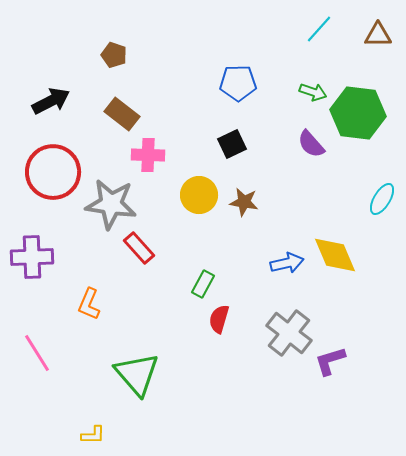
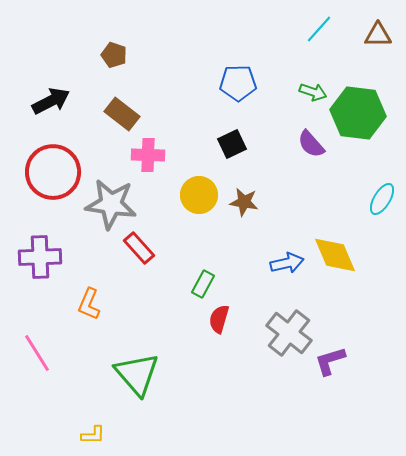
purple cross: moved 8 px right
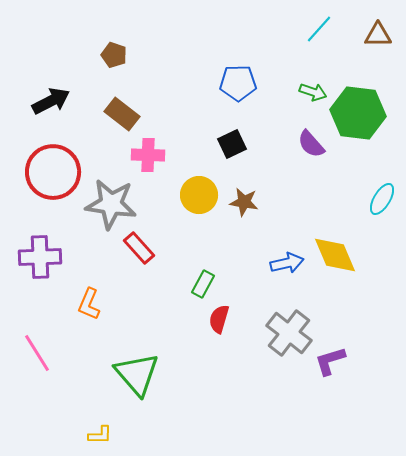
yellow L-shape: moved 7 px right
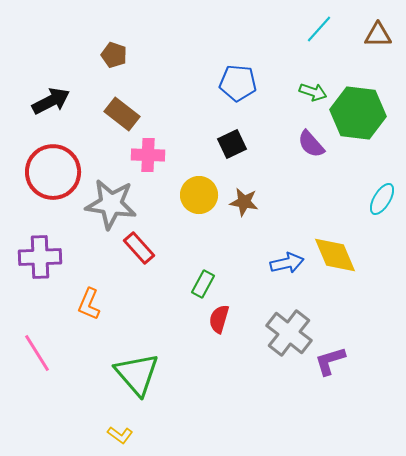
blue pentagon: rotated 6 degrees clockwise
yellow L-shape: moved 20 px right; rotated 35 degrees clockwise
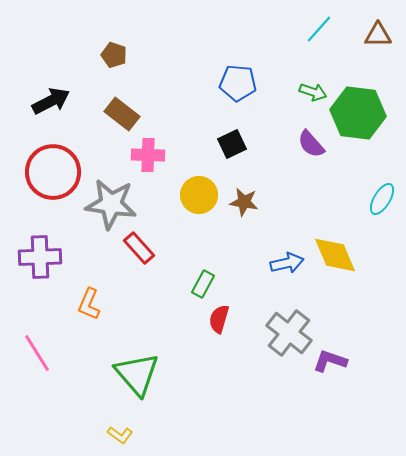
purple L-shape: rotated 36 degrees clockwise
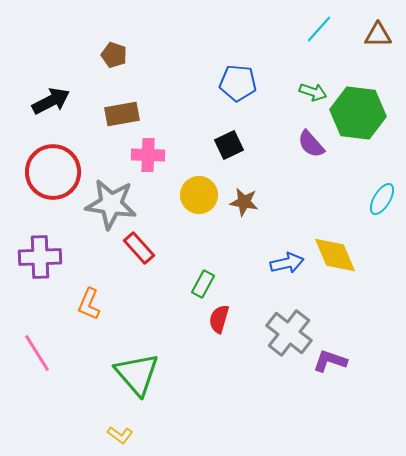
brown rectangle: rotated 48 degrees counterclockwise
black square: moved 3 px left, 1 px down
